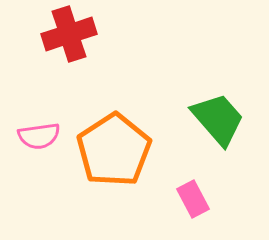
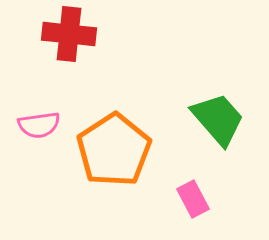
red cross: rotated 24 degrees clockwise
pink semicircle: moved 11 px up
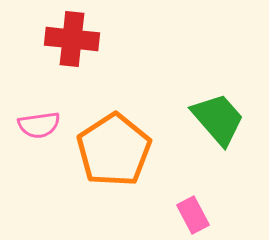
red cross: moved 3 px right, 5 px down
pink rectangle: moved 16 px down
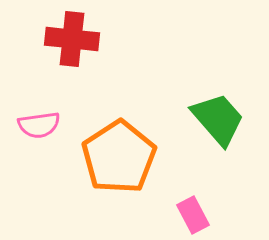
orange pentagon: moved 5 px right, 7 px down
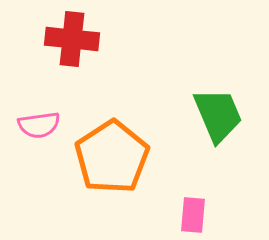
green trapezoid: moved 4 px up; rotated 18 degrees clockwise
orange pentagon: moved 7 px left
pink rectangle: rotated 33 degrees clockwise
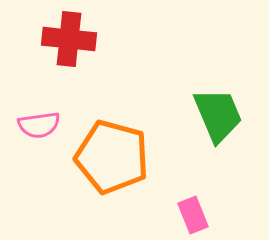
red cross: moved 3 px left
orange pentagon: rotated 24 degrees counterclockwise
pink rectangle: rotated 27 degrees counterclockwise
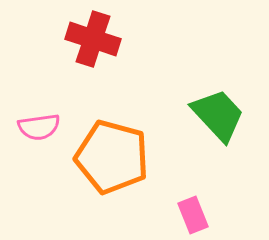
red cross: moved 24 px right; rotated 12 degrees clockwise
green trapezoid: rotated 20 degrees counterclockwise
pink semicircle: moved 2 px down
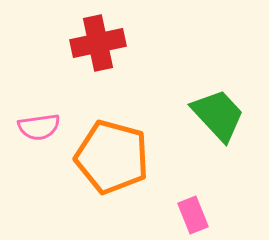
red cross: moved 5 px right, 4 px down; rotated 30 degrees counterclockwise
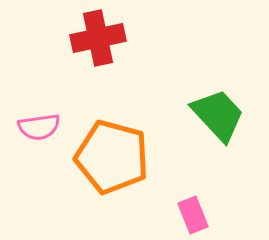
red cross: moved 5 px up
